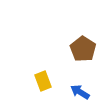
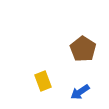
blue arrow: rotated 66 degrees counterclockwise
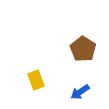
yellow rectangle: moved 7 px left, 1 px up
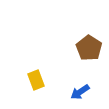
brown pentagon: moved 6 px right, 1 px up
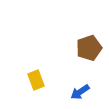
brown pentagon: rotated 20 degrees clockwise
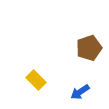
yellow rectangle: rotated 24 degrees counterclockwise
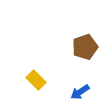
brown pentagon: moved 4 px left, 1 px up
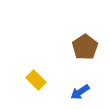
brown pentagon: rotated 15 degrees counterclockwise
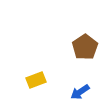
yellow rectangle: rotated 66 degrees counterclockwise
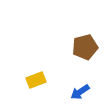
brown pentagon: rotated 20 degrees clockwise
